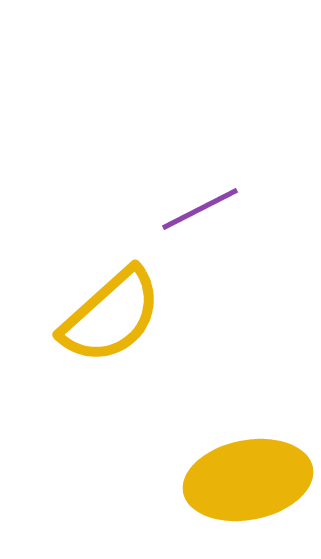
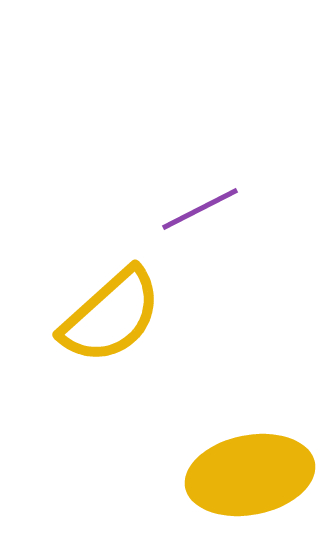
yellow ellipse: moved 2 px right, 5 px up
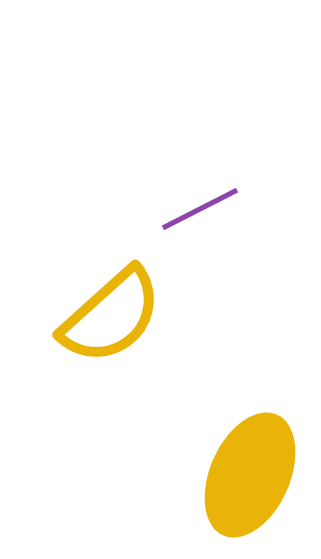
yellow ellipse: rotated 55 degrees counterclockwise
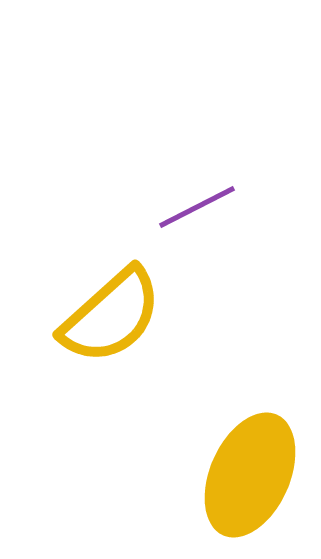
purple line: moved 3 px left, 2 px up
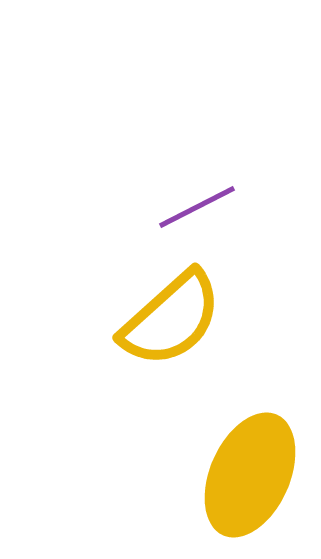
yellow semicircle: moved 60 px right, 3 px down
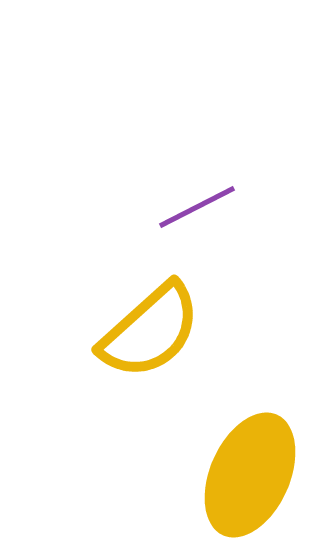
yellow semicircle: moved 21 px left, 12 px down
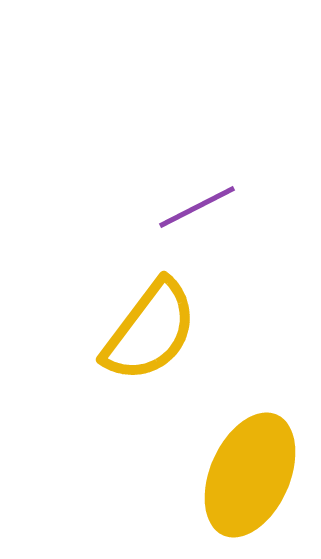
yellow semicircle: rotated 11 degrees counterclockwise
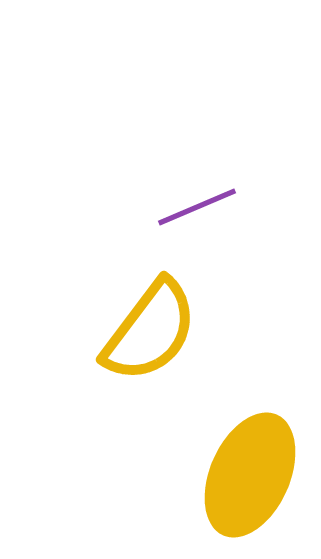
purple line: rotated 4 degrees clockwise
